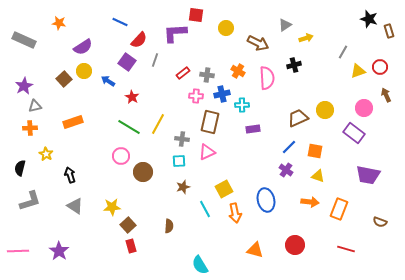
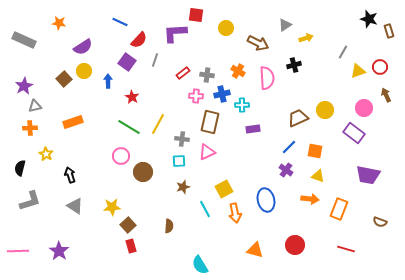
blue arrow at (108, 81): rotated 56 degrees clockwise
orange arrow at (310, 202): moved 3 px up
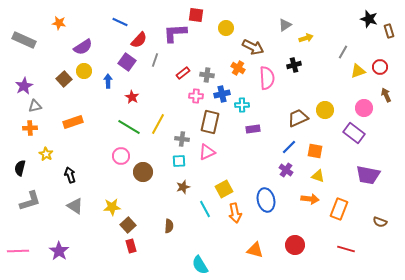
brown arrow at (258, 43): moved 5 px left, 4 px down
orange cross at (238, 71): moved 3 px up
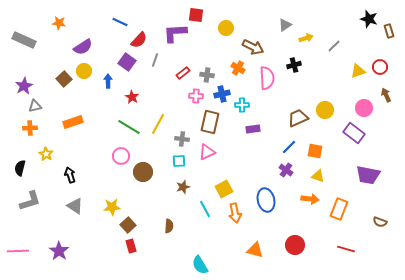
gray line at (343, 52): moved 9 px left, 6 px up; rotated 16 degrees clockwise
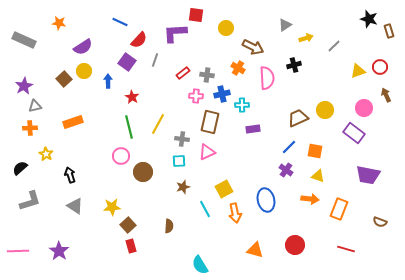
green line at (129, 127): rotated 45 degrees clockwise
black semicircle at (20, 168): rotated 35 degrees clockwise
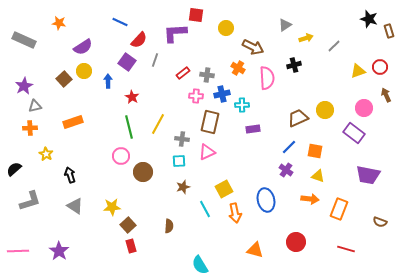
black semicircle at (20, 168): moved 6 px left, 1 px down
red circle at (295, 245): moved 1 px right, 3 px up
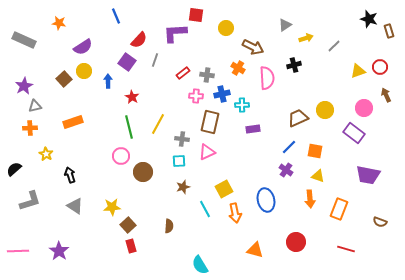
blue line at (120, 22): moved 4 px left, 6 px up; rotated 42 degrees clockwise
orange arrow at (310, 199): rotated 78 degrees clockwise
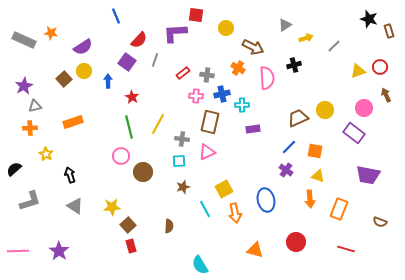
orange star at (59, 23): moved 8 px left, 10 px down
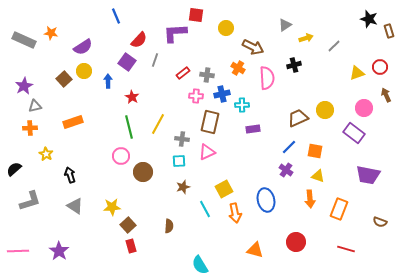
yellow triangle at (358, 71): moved 1 px left, 2 px down
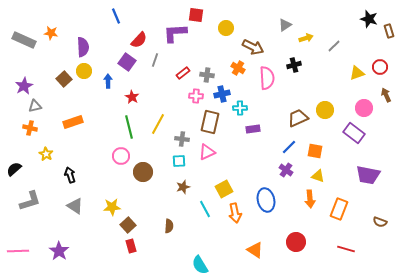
purple semicircle at (83, 47): rotated 60 degrees counterclockwise
cyan cross at (242, 105): moved 2 px left, 3 px down
orange cross at (30, 128): rotated 16 degrees clockwise
orange triangle at (255, 250): rotated 18 degrees clockwise
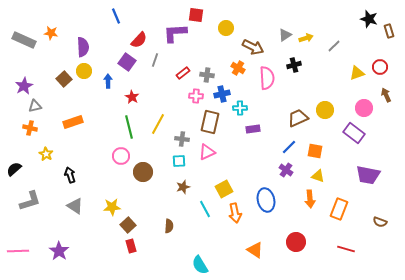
gray triangle at (285, 25): moved 10 px down
